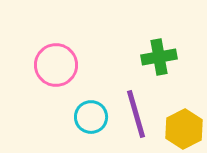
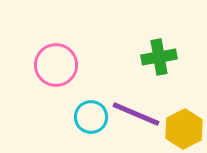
purple line: rotated 51 degrees counterclockwise
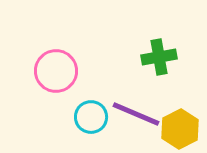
pink circle: moved 6 px down
yellow hexagon: moved 4 px left
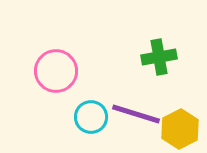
purple line: rotated 6 degrees counterclockwise
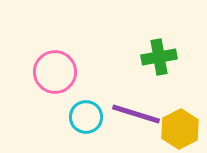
pink circle: moved 1 px left, 1 px down
cyan circle: moved 5 px left
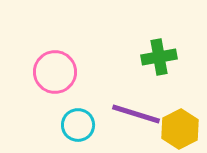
cyan circle: moved 8 px left, 8 px down
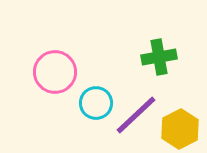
purple line: moved 1 px down; rotated 60 degrees counterclockwise
cyan circle: moved 18 px right, 22 px up
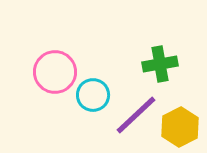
green cross: moved 1 px right, 7 px down
cyan circle: moved 3 px left, 8 px up
yellow hexagon: moved 2 px up
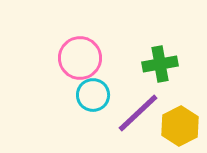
pink circle: moved 25 px right, 14 px up
purple line: moved 2 px right, 2 px up
yellow hexagon: moved 1 px up
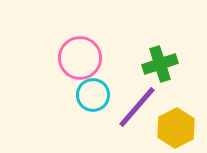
green cross: rotated 8 degrees counterclockwise
purple line: moved 1 px left, 6 px up; rotated 6 degrees counterclockwise
yellow hexagon: moved 4 px left, 2 px down
